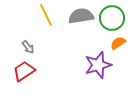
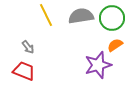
orange semicircle: moved 3 px left, 2 px down
red trapezoid: rotated 55 degrees clockwise
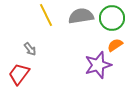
gray arrow: moved 2 px right, 2 px down
red trapezoid: moved 5 px left, 3 px down; rotated 75 degrees counterclockwise
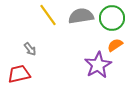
yellow line: moved 2 px right; rotated 10 degrees counterclockwise
purple star: rotated 12 degrees counterclockwise
red trapezoid: rotated 40 degrees clockwise
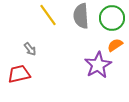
gray semicircle: rotated 85 degrees counterclockwise
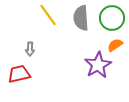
gray semicircle: moved 2 px down
gray arrow: rotated 40 degrees clockwise
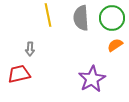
yellow line: rotated 25 degrees clockwise
purple star: moved 6 px left, 14 px down
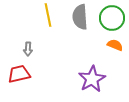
gray semicircle: moved 1 px left, 1 px up
orange semicircle: rotated 56 degrees clockwise
gray arrow: moved 2 px left
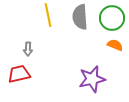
purple star: rotated 16 degrees clockwise
